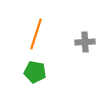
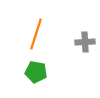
green pentagon: moved 1 px right
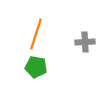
green pentagon: moved 5 px up
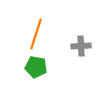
gray cross: moved 4 px left, 4 px down
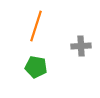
orange line: moved 8 px up
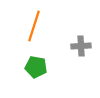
orange line: moved 2 px left
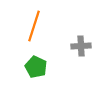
green pentagon: rotated 15 degrees clockwise
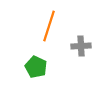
orange line: moved 15 px right
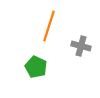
gray cross: rotated 18 degrees clockwise
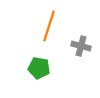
green pentagon: moved 3 px right, 1 px down; rotated 15 degrees counterclockwise
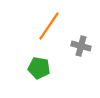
orange line: rotated 16 degrees clockwise
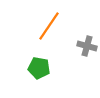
gray cross: moved 6 px right
